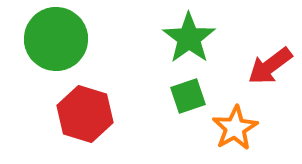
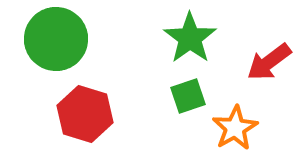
green star: moved 1 px right
red arrow: moved 1 px left, 4 px up
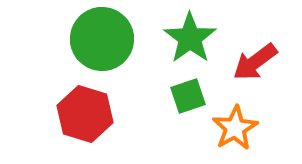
green circle: moved 46 px right
red arrow: moved 14 px left
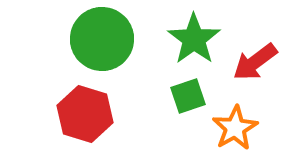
green star: moved 4 px right, 1 px down
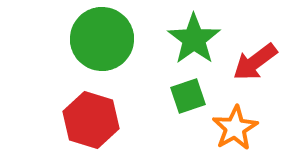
red hexagon: moved 6 px right, 6 px down
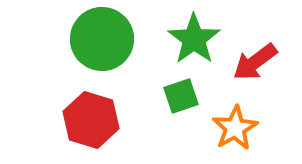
green square: moved 7 px left
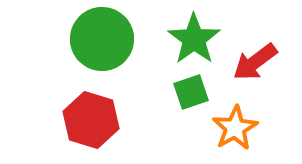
green square: moved 10 px right, 4 px up
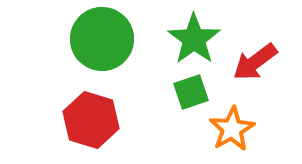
orange star: moved 3 px left, 1 px down
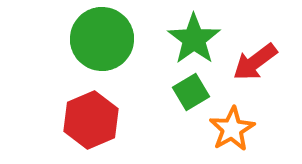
green square: rotated 12 degrees counterclockwise
red hexagon: rotated 20 degrees clockwise
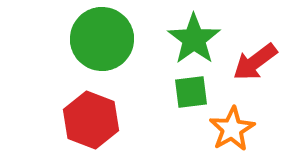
green square: rotated 24 degrees clockwise
red hexagon: rotated 16 degrees counterclockwise
